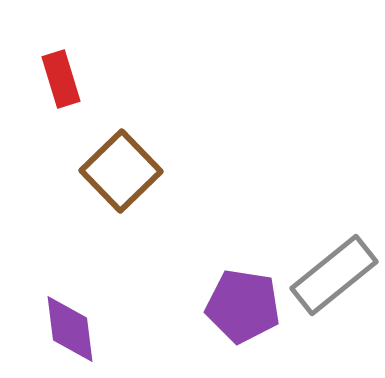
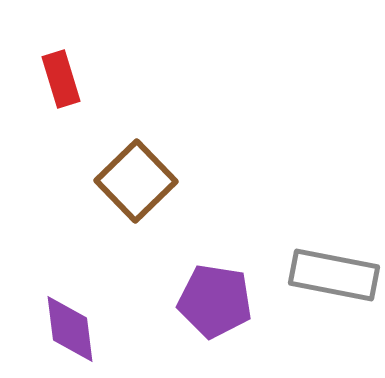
brown square: moved 15 px right, 10 px down
gray rectangle: rotated 50 degrees clockwise
purple pentagon: moved 28 px left, 5 px up
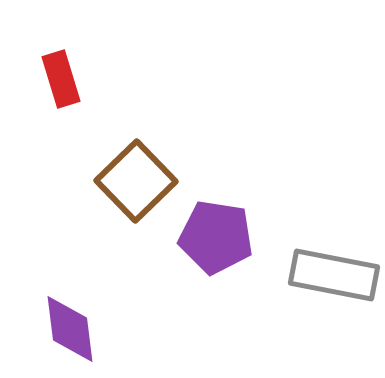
purple pentagon: moved 1 px right, 64 px up
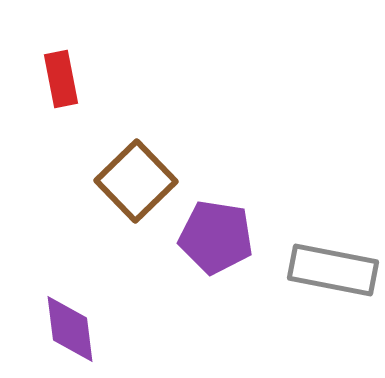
red rectangle: rotated 6 degrees clockwise
gray rectangle: moved 1 px left, 5 px up
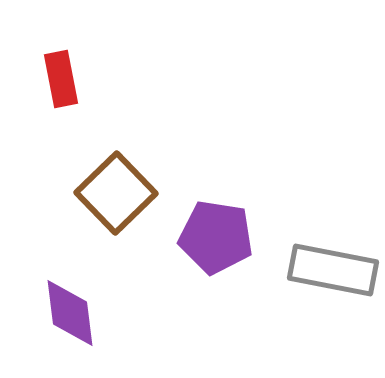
brown square: moved 20 px left, 12 px down
purple diamond: moved 16 px up
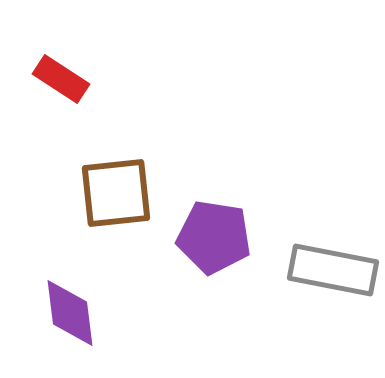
red rectangle: rotated 46 degrees counterclockwise
brown square: rotated 38 degrees clockwise
purple pentagon: moved 2 px left
